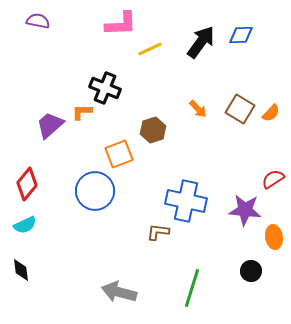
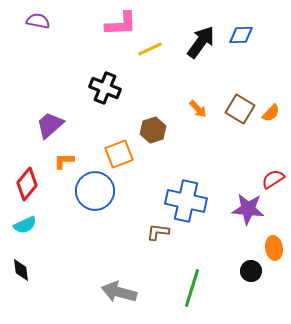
orange L-shape: moved 18 px left, 49 px down
purple star: moved 3 px right, 1 px up
orange ellipse: moved 11 px down
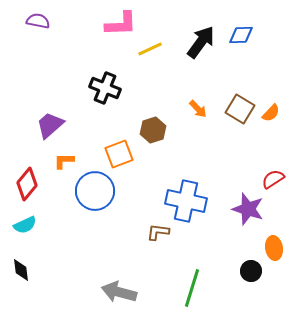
purple star: rotated 12 degrees clockwise
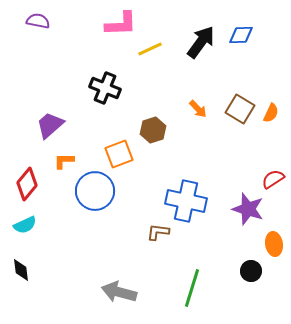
orange semicircle: rotated 18 degrees counterclockwise
orange ellipse: moved 4 px up
